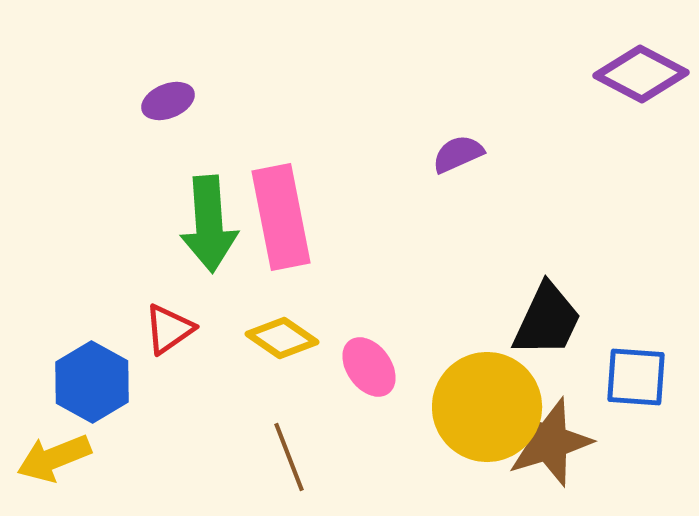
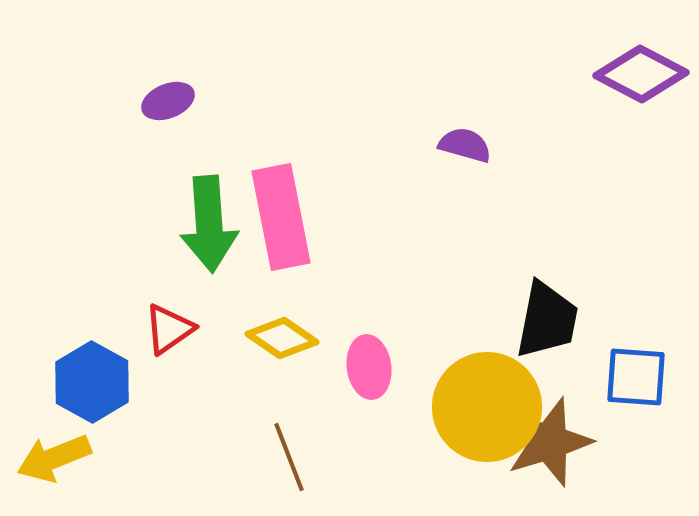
purple semicircle: moved 7 px right, 9 px up; rotated 40 degrees clockwise
black trapezoid: rotated 14 degrees counterclockwise
pink ellipse: rotated 28 degrees clockwise
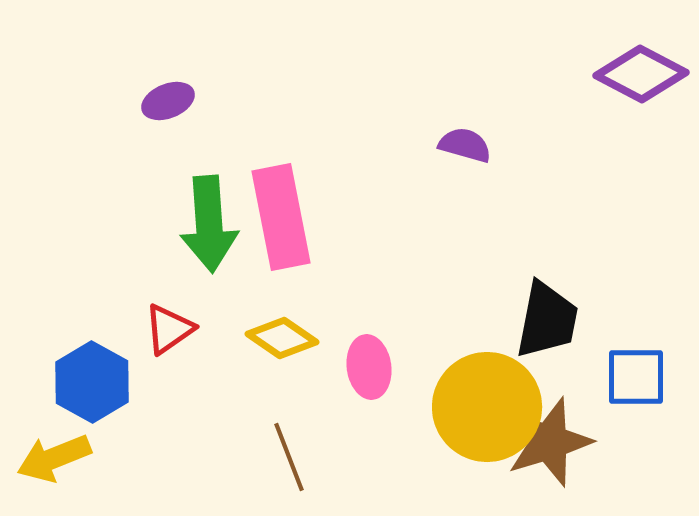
blue square: rotated 4 degrees counterclockwise
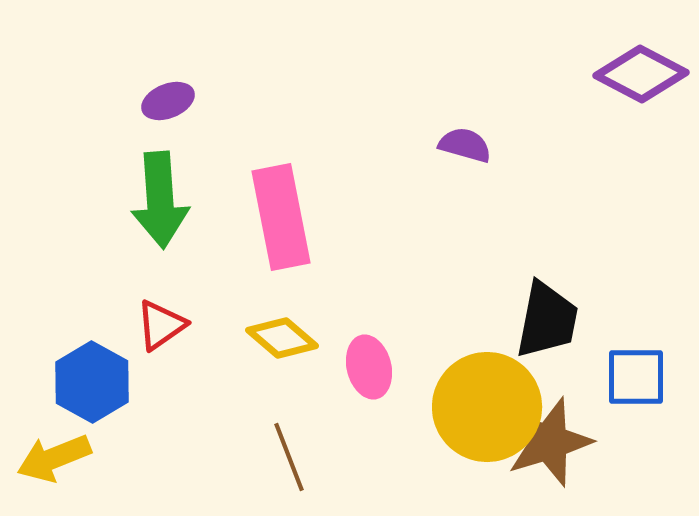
green arrow: moved 49 px left, 24 px up
red triangle: moved 8 px left, 4 px up
yellow diamond: rotated 6 degrees clockwise
pink ellipse: rotated 6 degrees counterclockwise
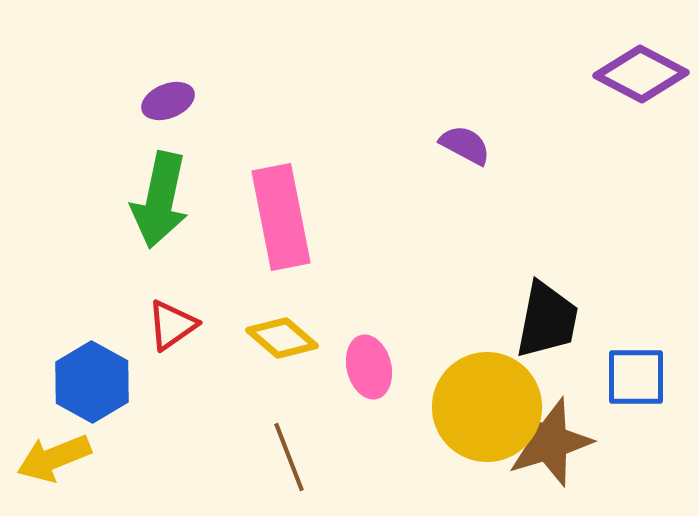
purple semicircle: rotated 12 degrees clockwise
green arrow: rotated 16 degrees clockwise
red triangle: moved 11 px right
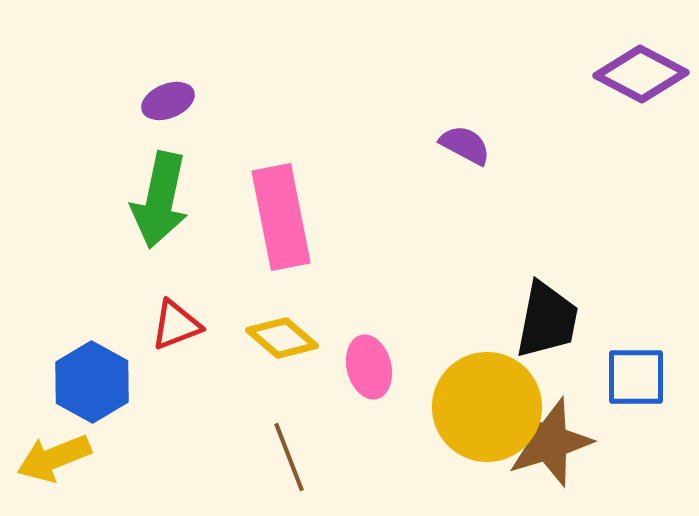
red triangle: moved 4 px right; rotated 14 degrees clockwise
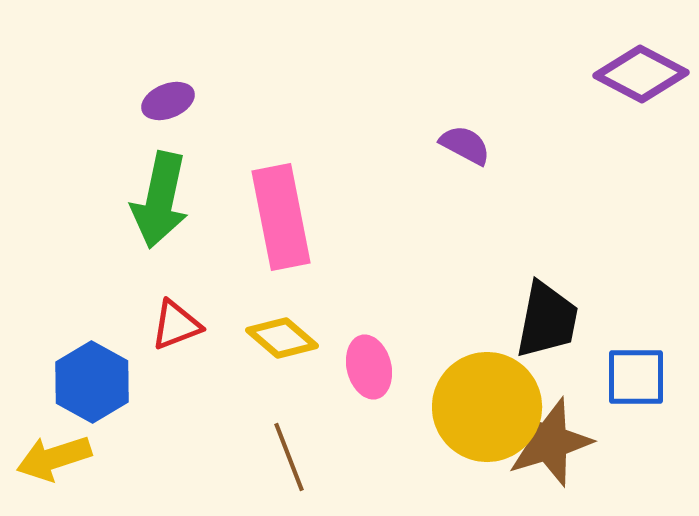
yellow arrow: rotated 4 degrees clockwise
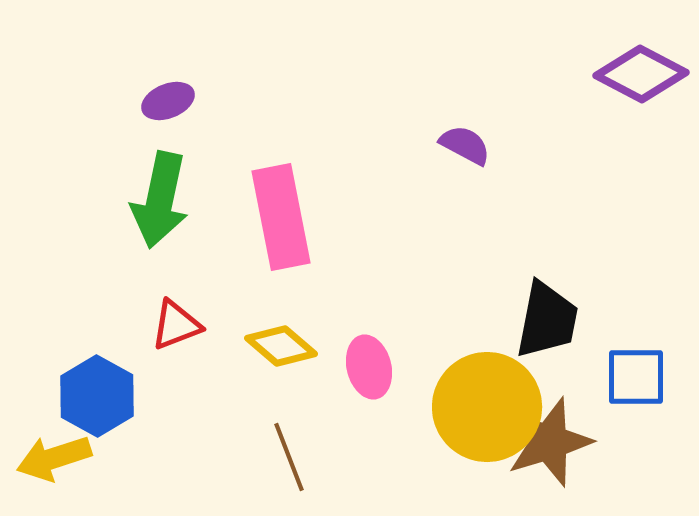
yellow diamond: moved 1 px left, 8 px down
blue hexagon: moved 5 px right, 14 px down
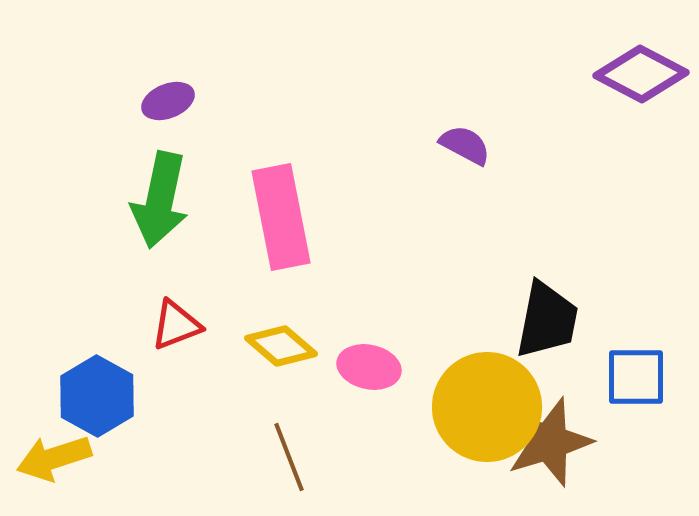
pink ellipse: rotated 64 degrees counterclockwise
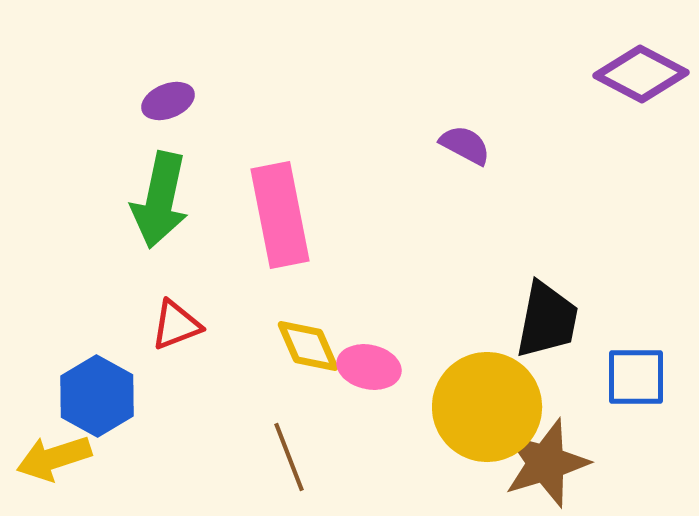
pink rectangle: moved 1 px left, 2 px up
yellow diamond: moved 27 px right; rotated 26 degrees clockwise
brown star: moved 3 px left, 21 px down
